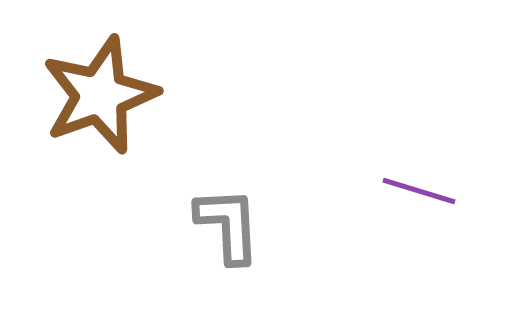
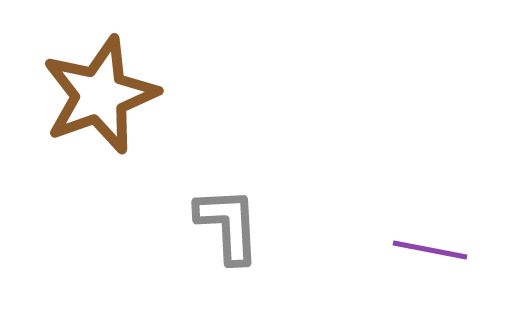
purple line: moved 11 px right, 59 px down; rotated 6 degrees counterclockwise
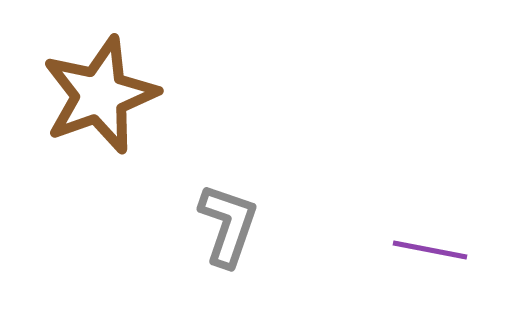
gray L-shape: rotated 22 degrees clockwise
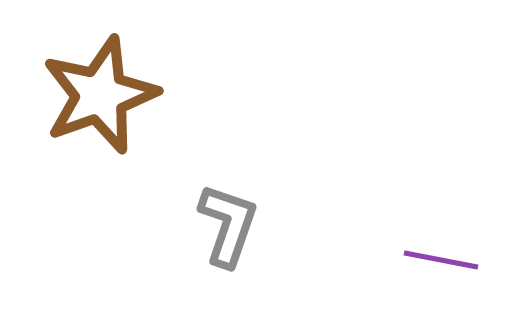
purple line: moved 11 px right, 10 px down
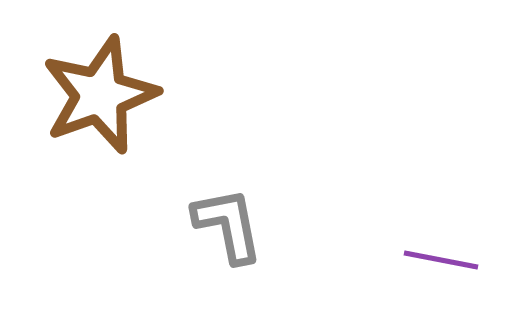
gray L-shape: rotated 30 degrees counterclockwise
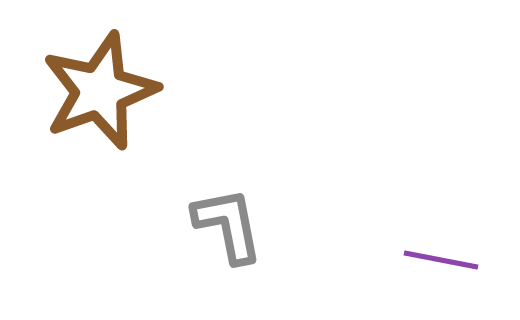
brown star: moved 4 px up
